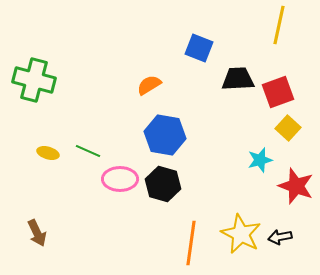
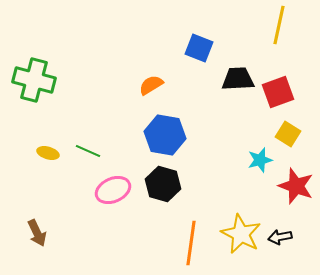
orange semicircle: moved 2 px right
yellow square: moved 6 px down; rotated 10 degrees counterclockwise
pink ellipse: moved 7 px left, 11 px down; rotated 24 degrees counterclockwise
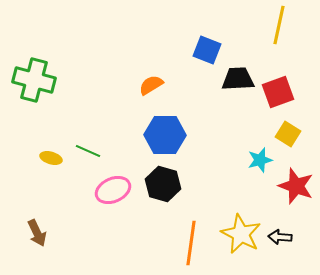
blue square: moved 8 px right, 2 px down
blue hexagon: rotated 9 degrees counterclockwise
yellow ellipse: moved 3 px right, 5 px down
black arrow: rotated 15 degrees clockwise
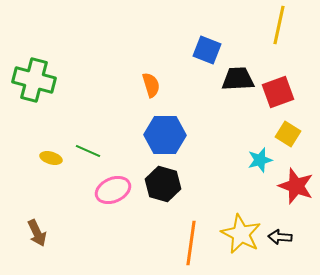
orange semicircle: rotated 105 degrees clockwise
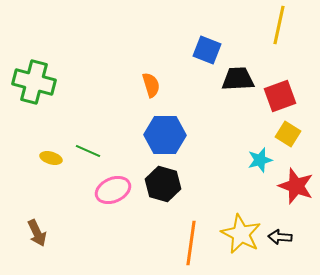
green cross: moved 2 px down
red square: moved 2 px right, 4 px down
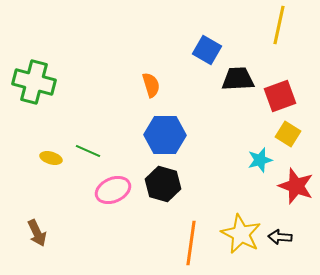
blue square: rotated 8 degrees clockwise
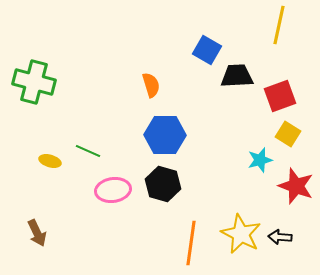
black trapezoid: moved 1 px left, 3 px up
yellow ellipse: moved 1 px left, 3 px down
pink ellipse: rotated 16 degrees clockwise
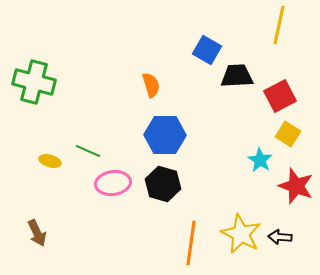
red square: rotated 8 degrees counterclockwise
cyan star: rotated 25 degrees counterclockwise
pink ellipse: moved 7 px up
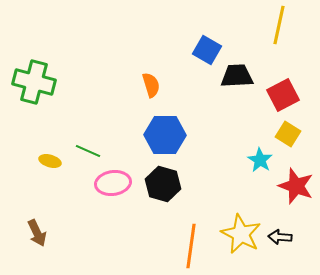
red square: moved 3 px right, 1 px up
orange line: moved 3 px down
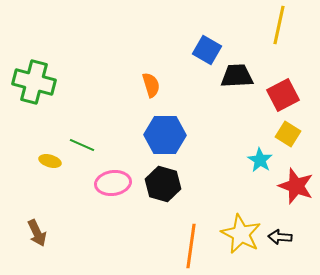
green line: moved 6 px left, 6 px up
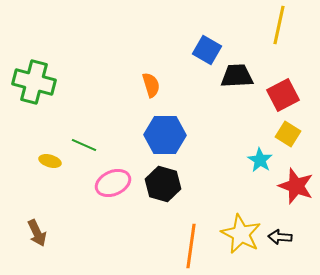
green line: moved 2 px right
pink ellipse: rotated 16 degrees counterclockwise
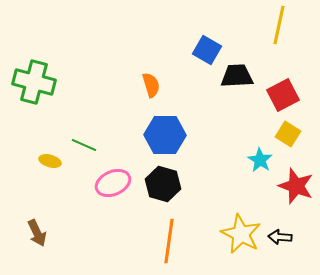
orange line: moved 22 px left, 5 px up
